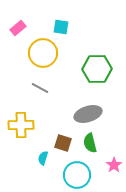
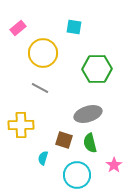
cyan square: moved 13 px right
brown square: moved 1 px right, 3 px up
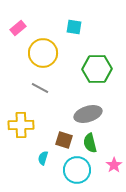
cyan circle: moved 5 px up
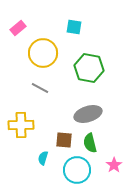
green hexagon: moved 8 px left, 1 px up; rotated 12 degrees clockwise
brown square: rotated 12 degrees counterclockwise
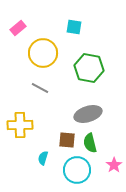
yellow cross: moved 1 px left
brown square: moved 3 px right
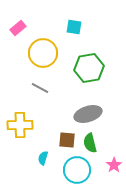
green hexagon: rotated 20 degrees counterclockwise
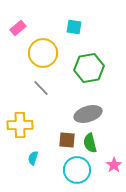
gray line: moved 1 px right; rotated 18 degrees clockwise
cyan semicircle: moved 10 px left
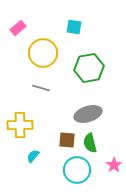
gray line: rotated 30 degrees counterclockwise
cyan semicircle: moved 2 px up; rotated 24 degrees clockwise
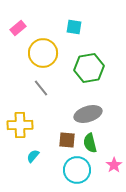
gray line: rotated 36 degrees clockwise
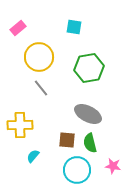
yellow circle: moved 4 px left, 4 px down
gray ellipse: rotated 44 degrees clockwise
pink star: moved 1 px left, 1 px down; rotated 28 degrees counterclockwise
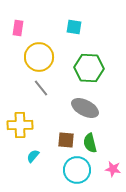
pink rectangle: rotated 42 degrees counterclockwise
green hexagon: rotated 12 degrees clockwise
gray ellipse: moved 3 px left, 6 px up
brown square: moved 1 px left
pink star: moved 3 px down
